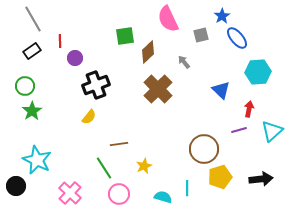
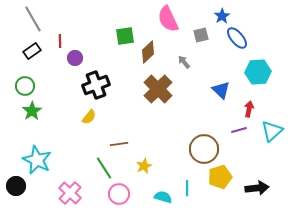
black arrow: moved 4 px left, 9 px down
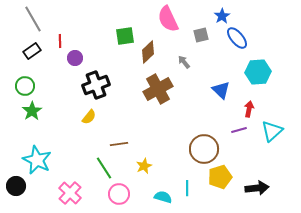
brown cross: rotated 16 degrees clockwise
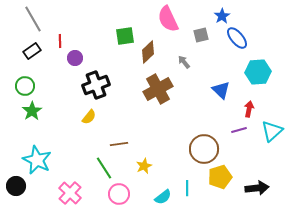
cyan semicircle: rotated 126 degrees clockwise
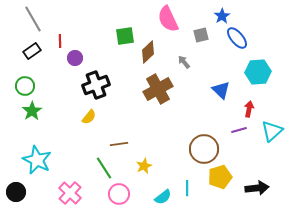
black circle: moved 6 px down
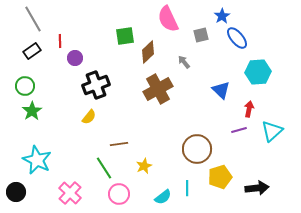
brown circle: moved 7 px left
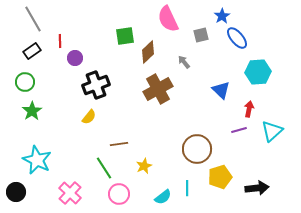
green circle: moved 4 px up
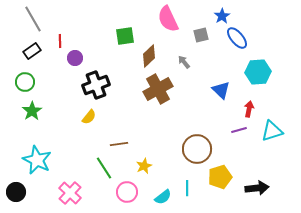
brown diamond: moved 1 px right, 4 px down
cyan triangle: rotated 25 degrees clockwise
pink circle: moved 8 px right, 2 px up
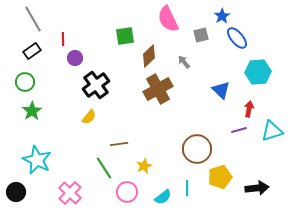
red line: moved 3 px right, 2 px up
black cross: rotated 16 degrees counterclockwise
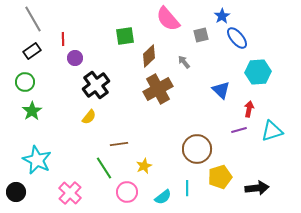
pink semicircle: rotated 16 degrees counterclockwise
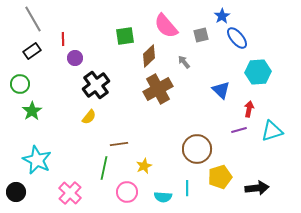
pink semicircle: moved 2 px left, 7 px down
green circle: moved 5 px left, 2 px down
green line: rotated 45 degrees clockwise
cyan semicircle: rotated 42 degrees clockwise
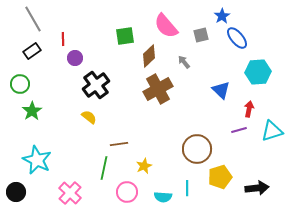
yellow semicircle: rotated 91 degrees counterclockwise
